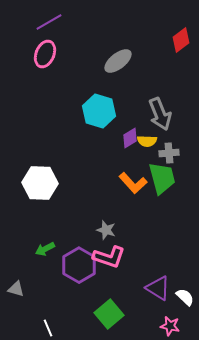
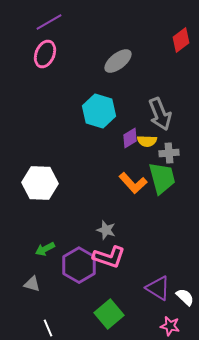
gray triangle: moved 16 px right, 5 px up
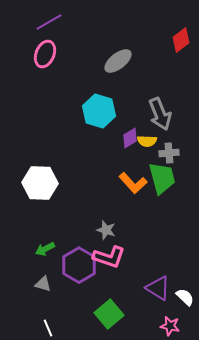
gray triangle: moved 11 px right
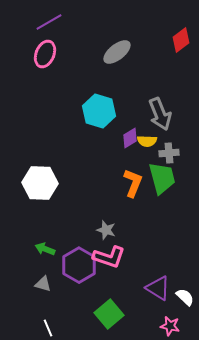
gray ellipse: moved 1 px left, 9 px up
orange L-shape: rotated 116 degrees counterclockwise
green arrow: rotated 48 degrees clockwise
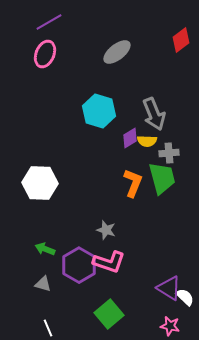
gray arrow: moved 6 px left
pink L-shape: moved 5 px down
purple triangle: moved 11 px right
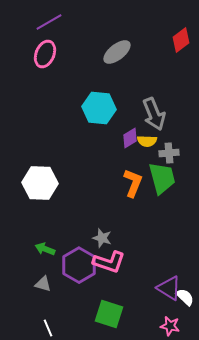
cyan hexagon: moved 3 px up; rotated 12 degrees counterclockwise
gray star: moved 4 px left, 8 px down
green square: rotated 32 degrees counterclockwise
